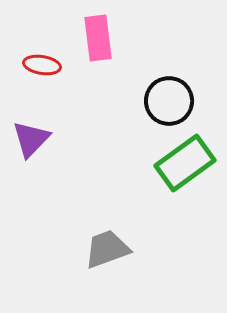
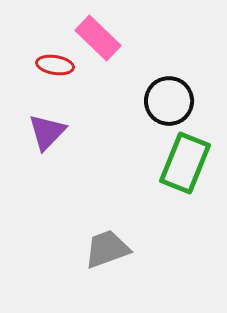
pink rectangle: rotated 39 degrees counterclockwise
red ellipse: moved 13 px right
purple triangle: moved 16 px right, 7 px up
green rectangle: rotated 32 degrees counterclockwise
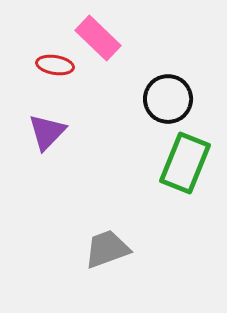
black circle: moved 1 px left, 2 px up
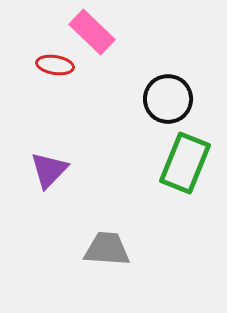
pink rectangle: moved 6 px left, 6 px up
purple triangle: moved 2 px right, 38 px down
gray trapezoid: rotated 24 degrees clockwise
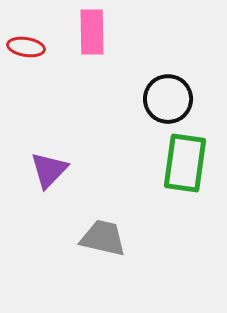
pink rectangle: rotated 45 degrees clockwise
red ellipse: moved 29 px left, 18 px up
green rectangle: rotated 14 degrees counterclockwise
gray trapezoid: moved 4 px left, 11 px up; rotated 9 degrees clockwise
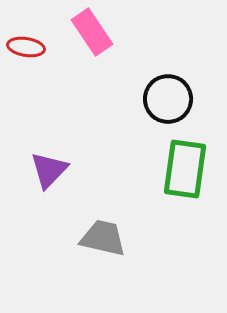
pink rectangle: rotated 33 degrees counterclockwise
green rectangle: moved 6 px down
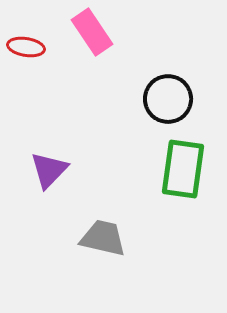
green rectangle: moved 2 px left
